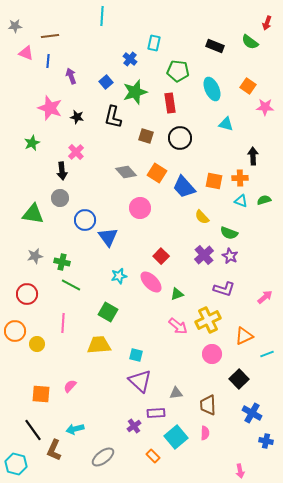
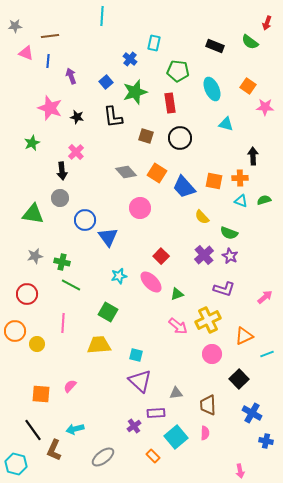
black L-shape at (113, 117): rotated 20 degrees counterclockwise
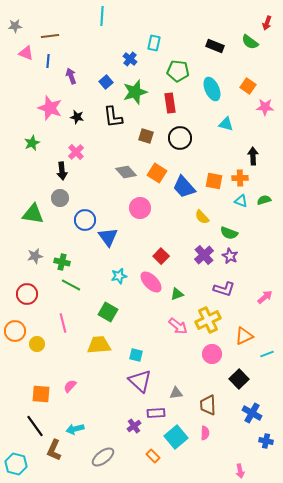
pink line at (63, 323): rotated 18 degrees counterclockwise
black line at (33, 430): moved 2 px right, 4 px up
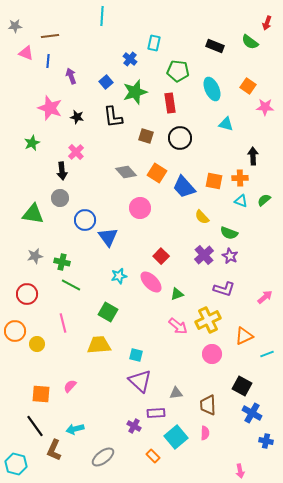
green semicircle at (264, 200): rotated 24 degrees counterclockwise
black square at (239, 379): moved 3 px right, 7 px down; rotated 18 degrees counterclockwise
purple cross at (134, 426): rotated 24 degrees counterclockwise
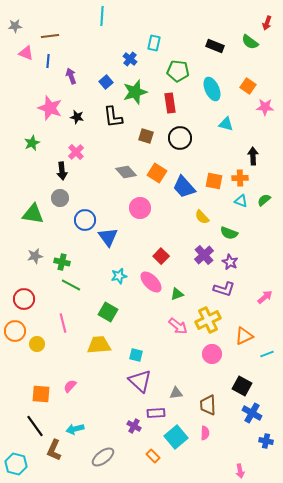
purple star at (230, 256): moved 6 px down
red circle at (27, 294): moved 3 px left, 5 px down
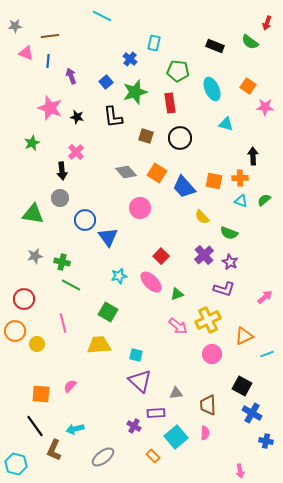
cyan line at (102, 16): rotated 66 degrees counterclockwise
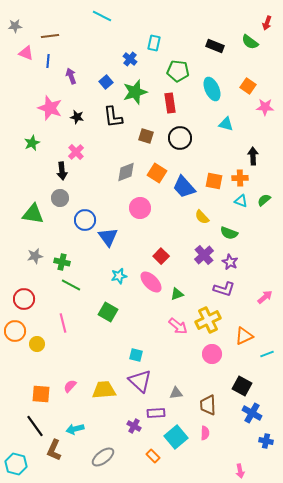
gray diamond at (126, 172): rotated 70 degrees counterclockwise
yellow trapezoid at (99, 345): moved 5 px right, 45 px down
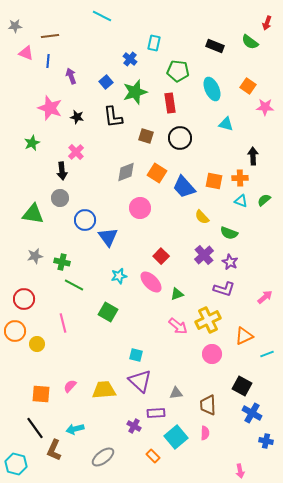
green line at (71, 285): moved 3 px right
black line at (35, 426): moved 2 px down
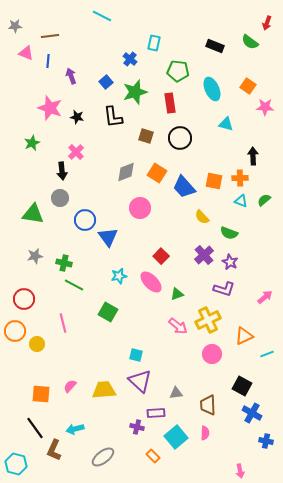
green cross at (62, 262): moved 2 px right, 1 px down
purple cross at (134, 426): moved 3 px right, 1 px down; rotated 16 degrees counterclockwise
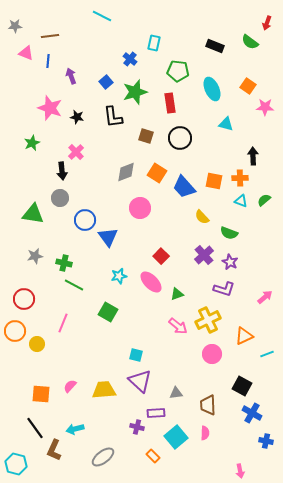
pink line at (63, 323): rotated 36 degrees clockwise
